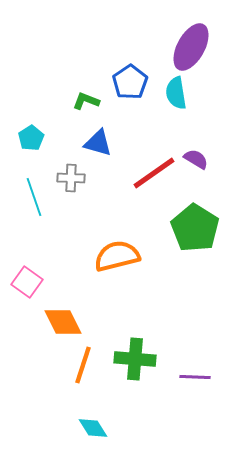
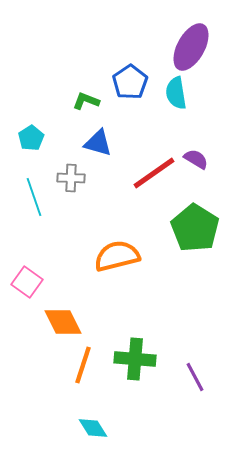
purple line: rotated 60 degrees clockwise
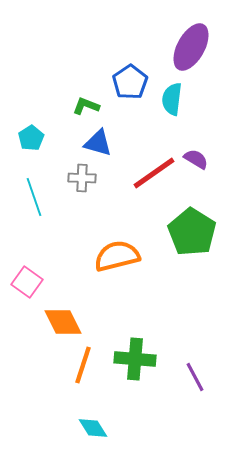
cyan semicircle: moved 4 px left, 6 px down; rotated 16 degrees clockwise
green L-shape: moved 5 px down
gray cross: moved 11 px right
green pentagon: moved 3 px left, 4 px down
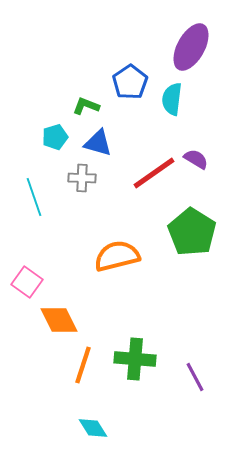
cyan pentagon: moved 24 px right, 1 px up; rotated 15 degrees clockwise
orange diamond: moved 4 px left, 2 px up
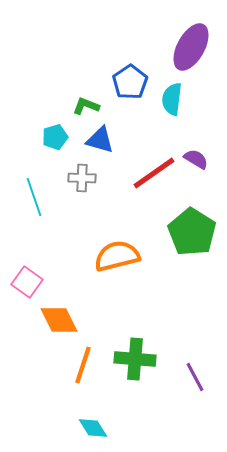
blue triangle: moved 2 px right, 3 px up
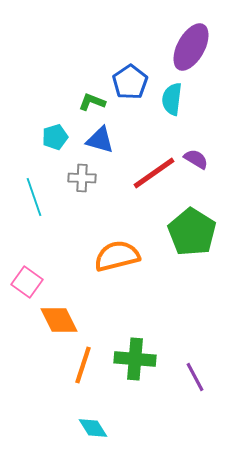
green L-shape: moved 6 px right, 4 px up
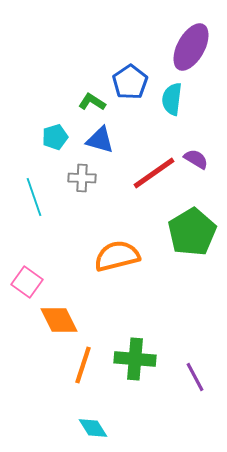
green L-shape: rotated 12 degrees clockwise
green pentagon: rotated 9 degrees clockwise
